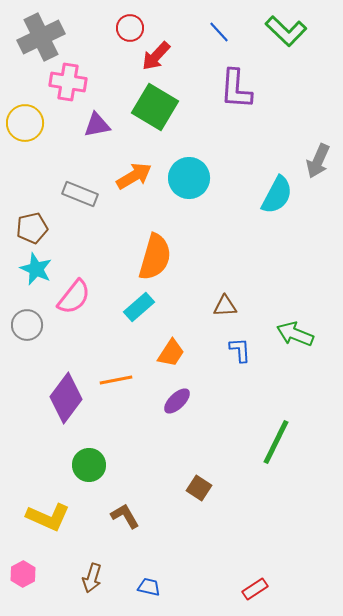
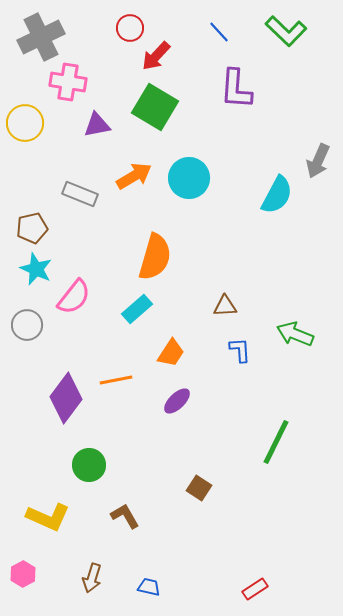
cyan rectangle: moved 2 px left, 2 px down
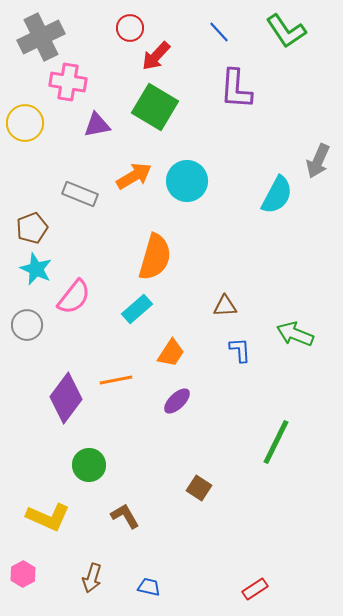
green L-shape: rotated 12 degrees clockwise
cyan circle: moved 2 px left, 3 px down
brown pentagon: rotated 8 degrees counterclockwise
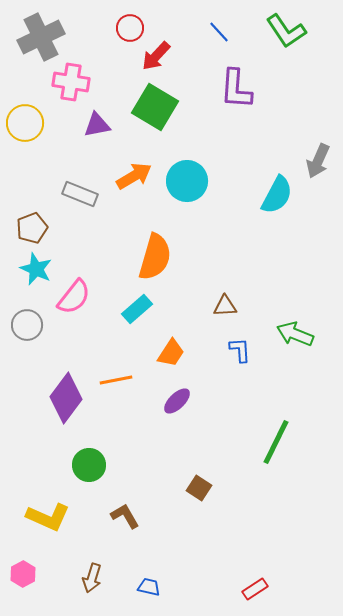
pink cross: moved 3 px right
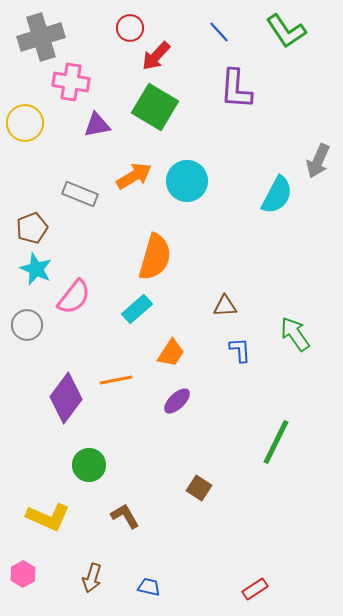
gray cross: rotated 9 degrees clockwise
green arrow: rotated 33 degrees clockwise
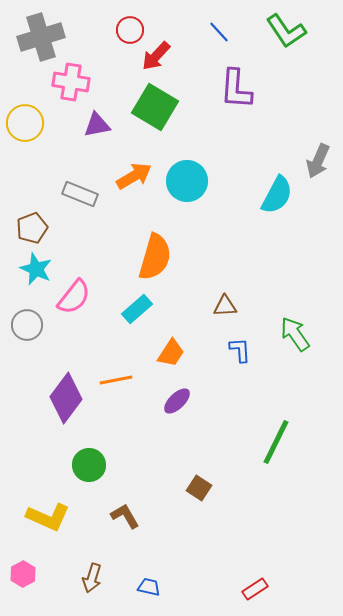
red circle: moved 2 px down
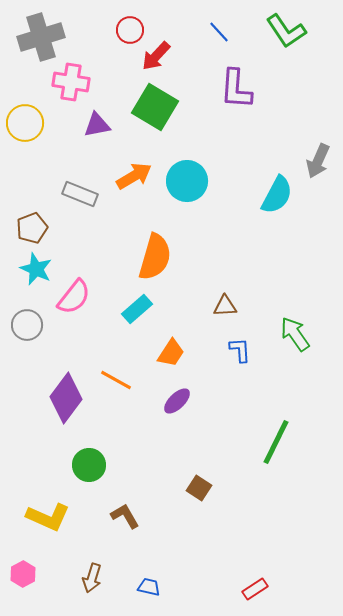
orange line: rotated 40 degrees clockwise
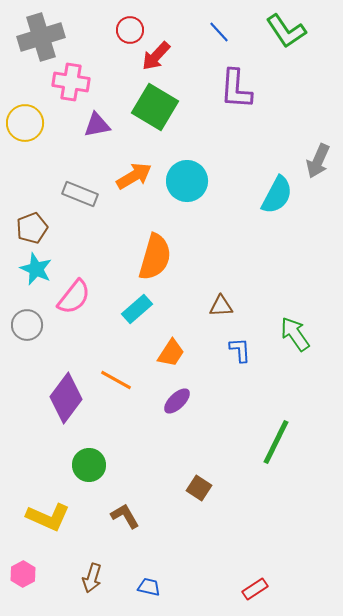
brown triangle: moved 4 px left
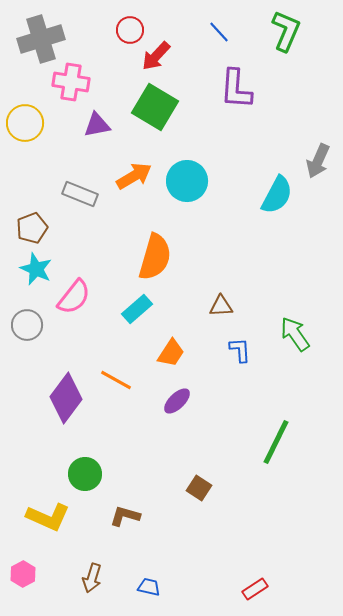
green L-shape: rotated 123 degrees counterclockwise
gray cross: moved 2 px down
green circle: moved 4 px left, 9 px down
brown L-shape: rotated 44 degrees counterclockwise
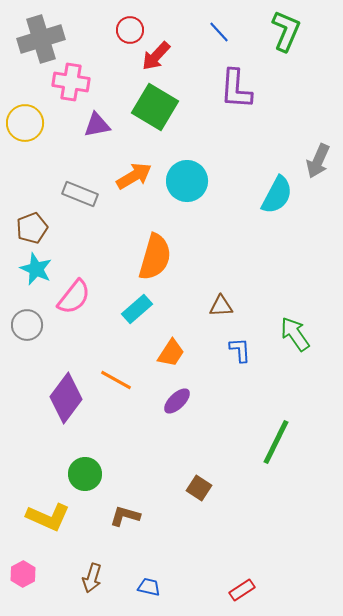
red rectangle: moved 13 px left, 1 px down
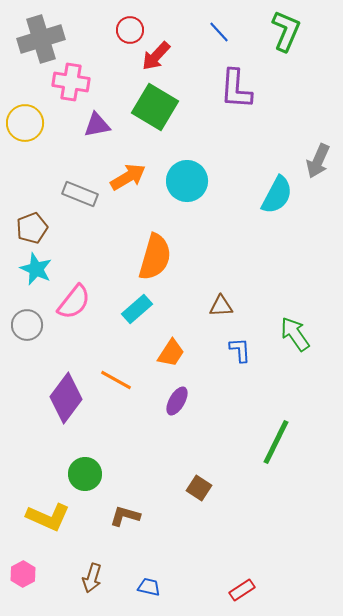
orange arrow: moved 6 px left, 1 px down
pink semicircle: moved 5 px down
purple ellipse: rotated 16 degrees counterclockwise
